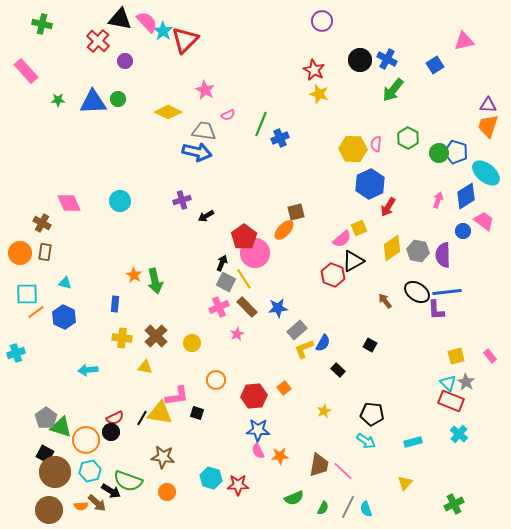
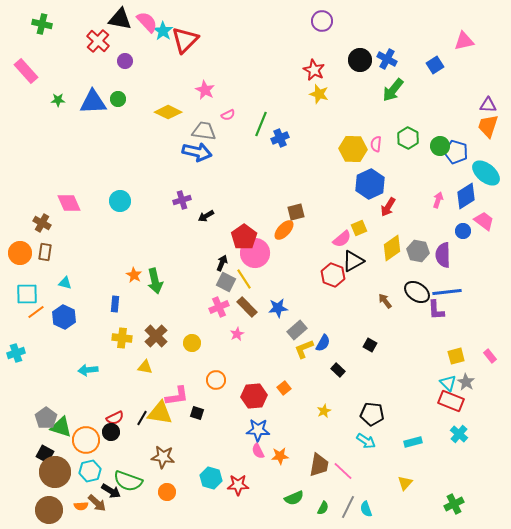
green circle at (439, 153): moved 1 px right, 7 px up
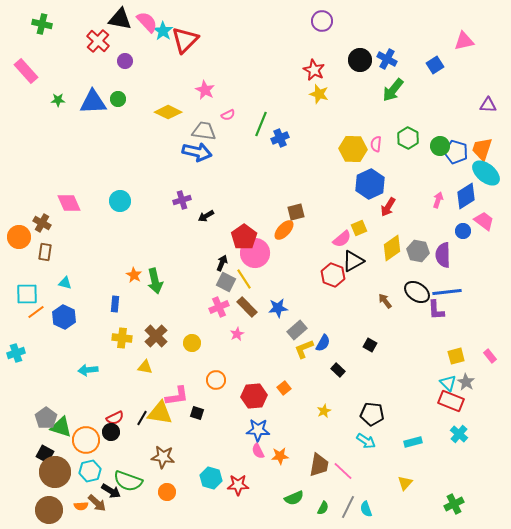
orange trapezoid at (488, 126): moved 6 px left, 23 px down
orange circle at (20, 253): moved 1 px left, 16 px up
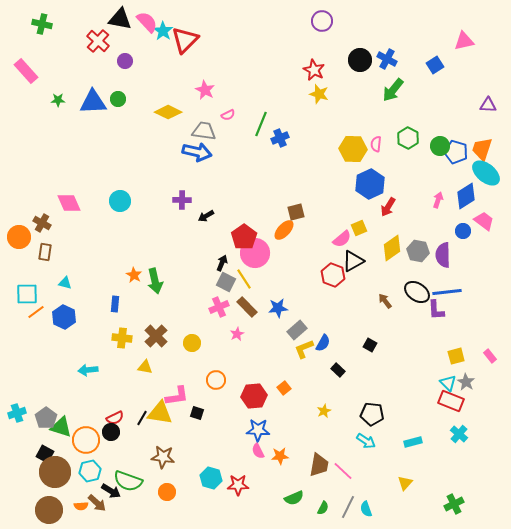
purple cross at (182, 200): rotated 18 degrees clockwise
cyan cross at (16, 353): moved 1 px right, 60 px down
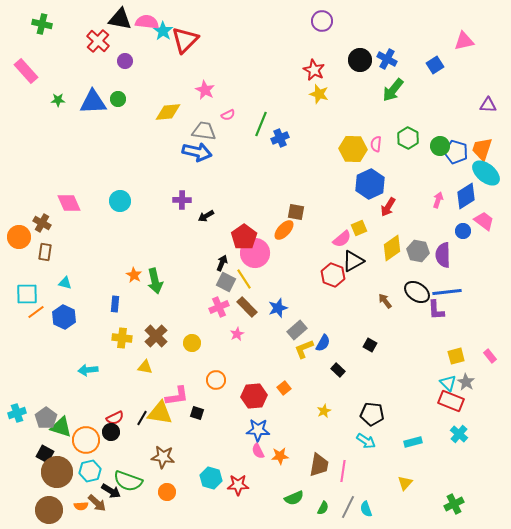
pink semicircle at (147, 22): rotated 40 degrees counterclockwise
yellow diamond at (168, 112): rotated 32 degrees counterclockwise
brown square at (296, 212): rotated 24 degrees clockwise
blue star at (278, 308): rotated 12 degrees counterclockwise
pink line at (343, 471): rotated 55 degrees clockwise
brown circle at (55, 472): moved 2 px right
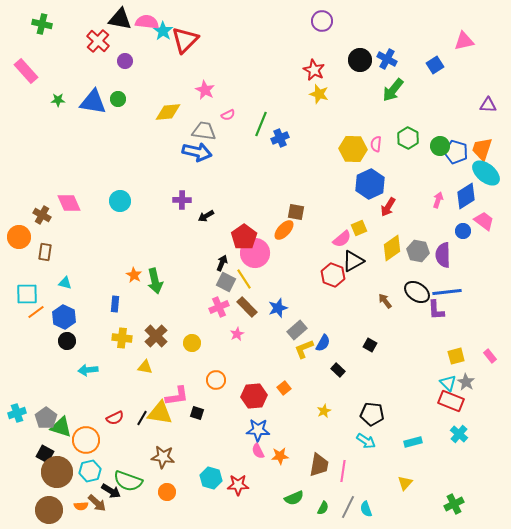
blue triangle at (93, 102): rotated 12 degrees clockwise
brown cross at (42, 223): moved 8 px up
black circle at (111, 432): moved 44 px left, 91 px up
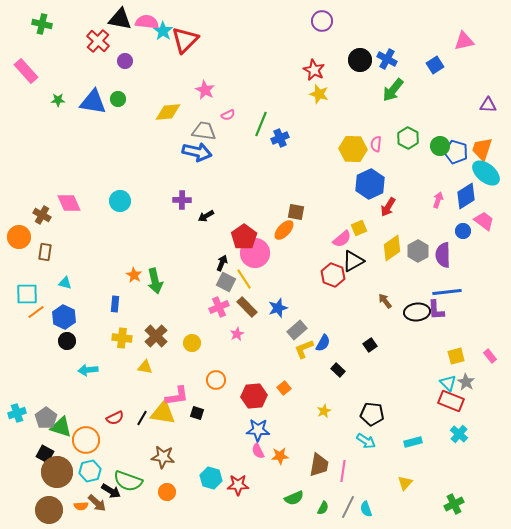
gray hexagon at (418, 251): rotated 20 degrees clockwise
black ellipse at (417, 292): moved 20 px down; rotated 40 degrees counterclockwise
black square at (370, 345): rotated 24 degrees clockwise
yellow triangle at (160, 413): moved 3 px right
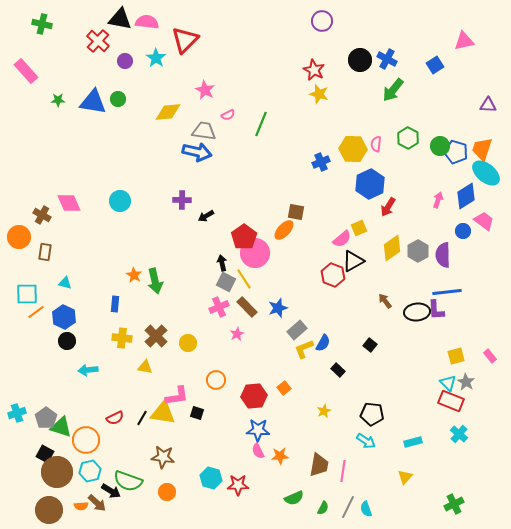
cyan star at (163, 31): moved 7 px left, 27 px down
blue cross at (280, 138): moved 41 px right, 24 px down
black arrow at (222, 263): rotated 35 degrees counterclockwise
yellow circle at (192, 343): moved 4 px left
black square at (370, 345): rotated 16 degrees counterclockwise
yellow triangle at (405, 483): moved 6 px up
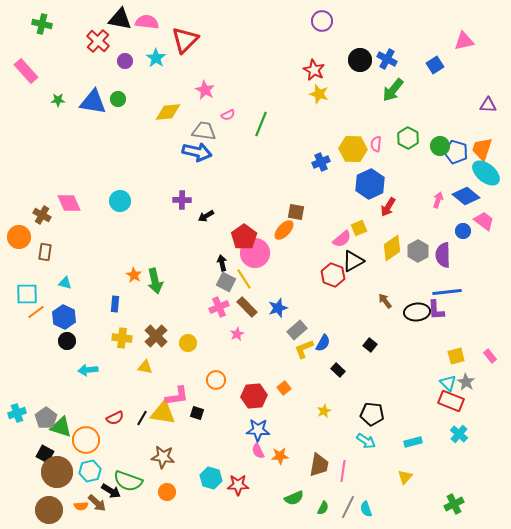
blue diamond at (466, 196): rotated 72 degrees clockwise
